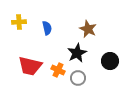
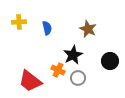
black star: moved 4 px left, 2 px down
red trapezoid: moved 15 px down; rotated 25 degrees clockwise
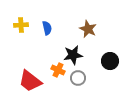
yellow cross: moved 2 px right, 3 px down
black star: rotated 18 degrees clockwise
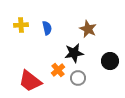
black star: moved 1 px right, 2 px up
orange cross: rotated 24 degrees clockwise
